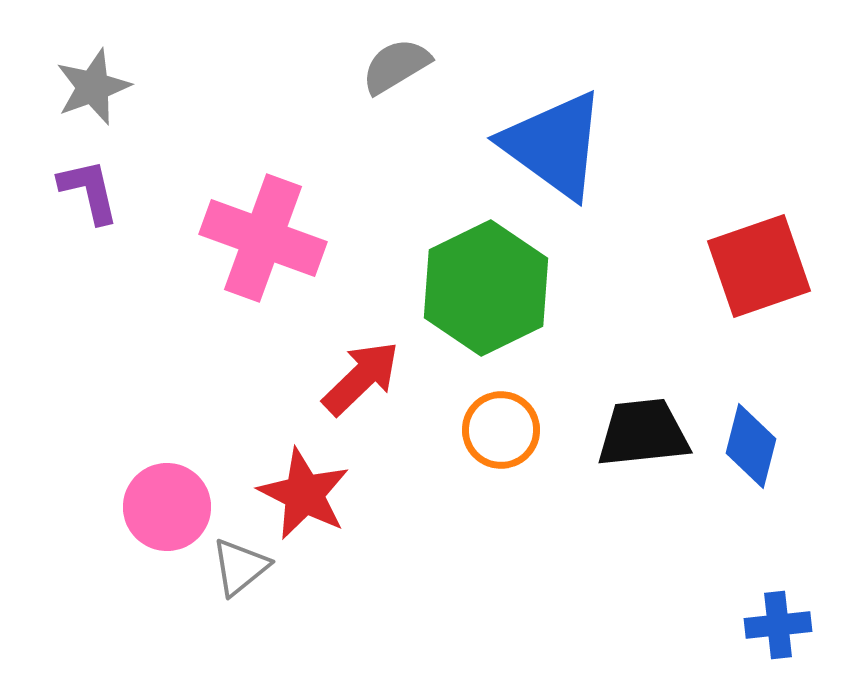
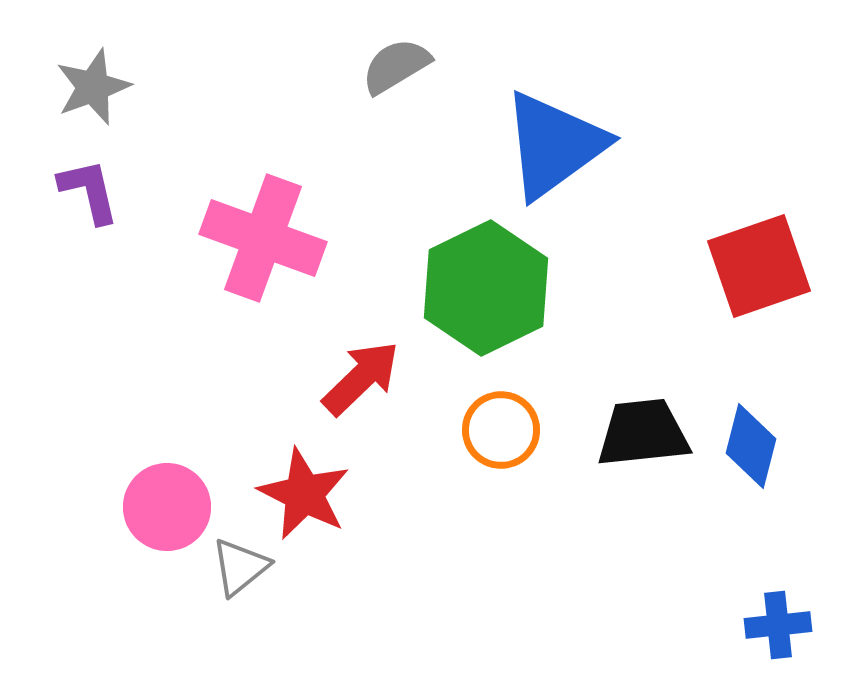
blue triangle: rotated 48 degrees clockwise
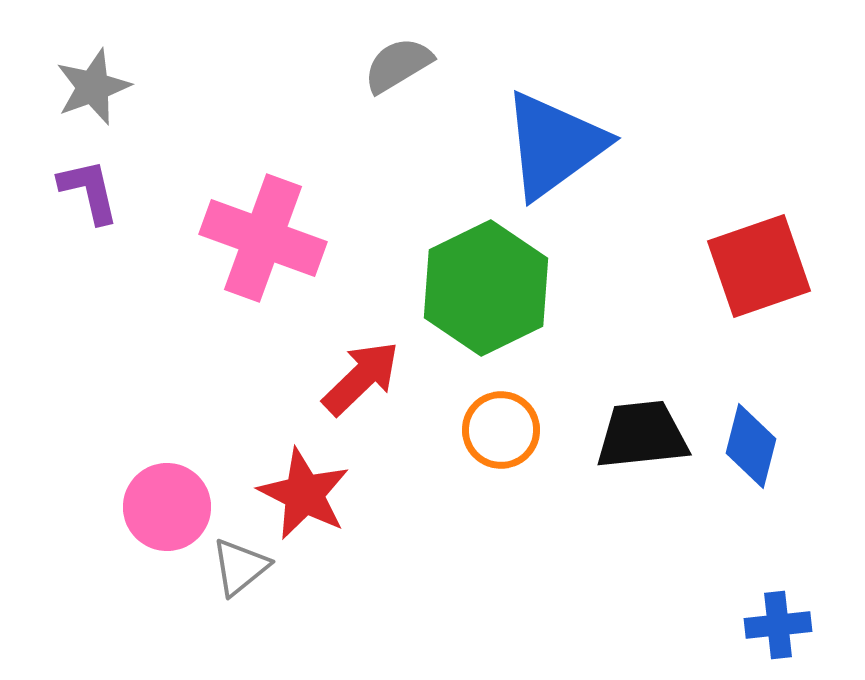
gray semicircle: moved 2 px right, 1 px up
black trapezoid: moved 1 px left, 2 px down
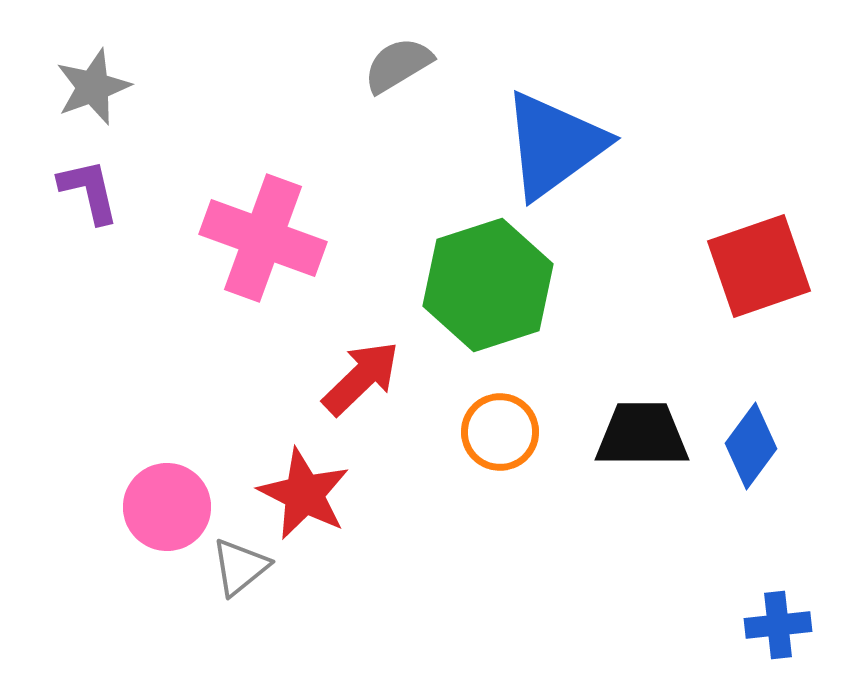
green hexagon: moved 2 px right, 3 px up; rotated 8 degrees clockwise
orange circle: moved 1 px left, 2 px down
black trapezoid: rotated 6 degrees clockwise
blue diamond: rotated 22 degrees clockwise
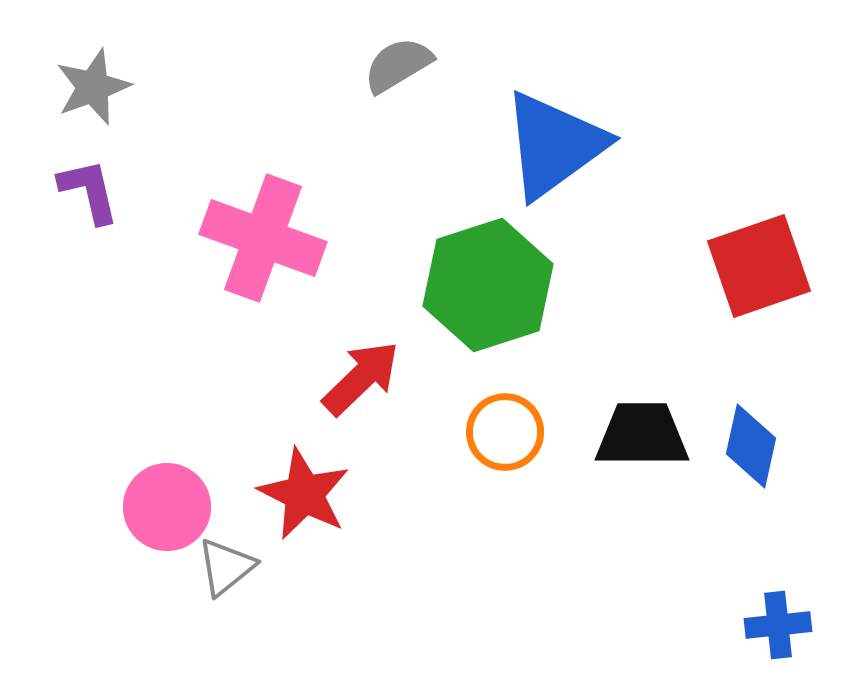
orange circle: moved 5 px right
blue diamond: rotated 24 degrees counterclockwise
gray triangle: moved 14 px left
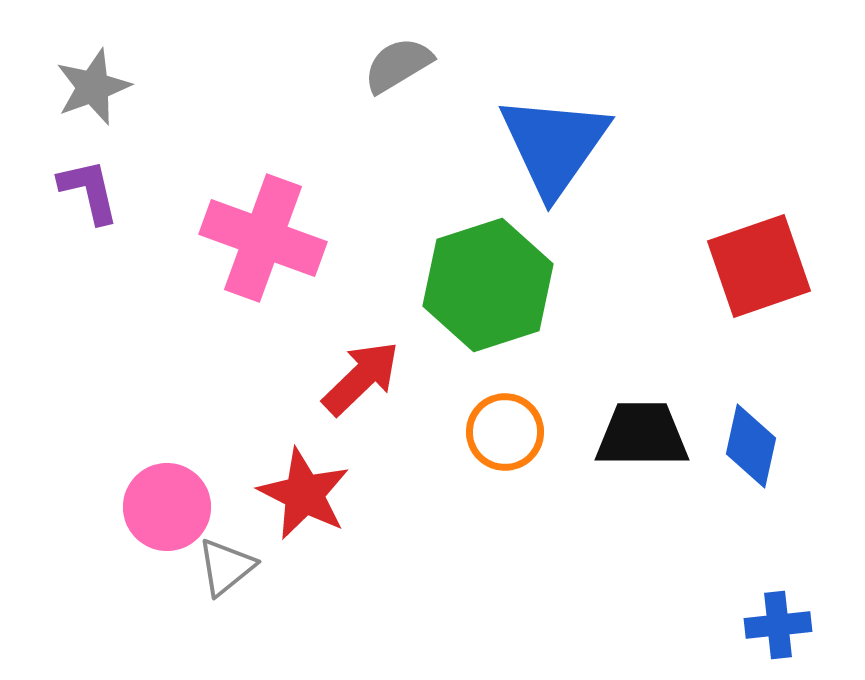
blue triangle: rotated 19 degrees counterclockwise
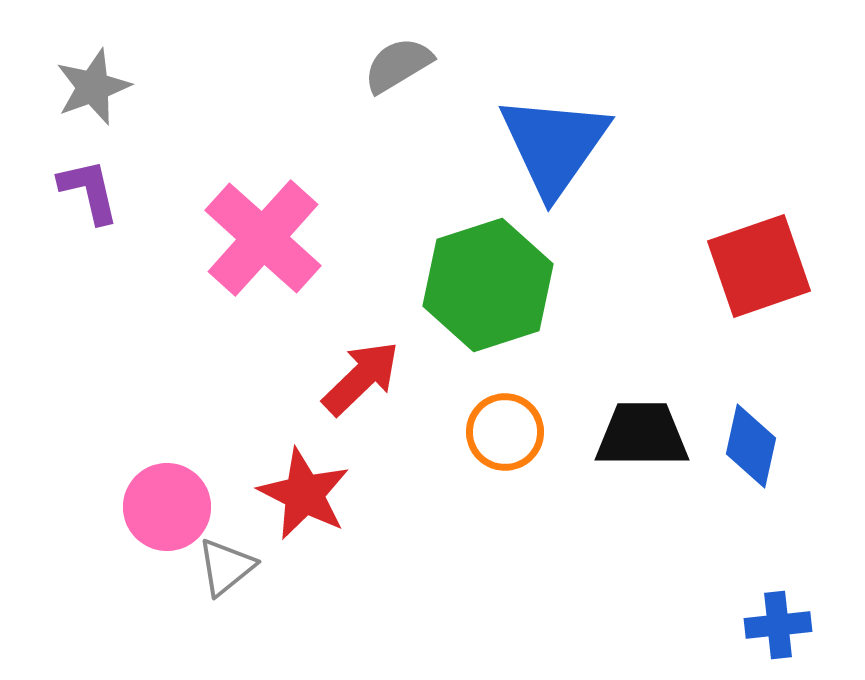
pink cross: rotated 22 degrees clockwise
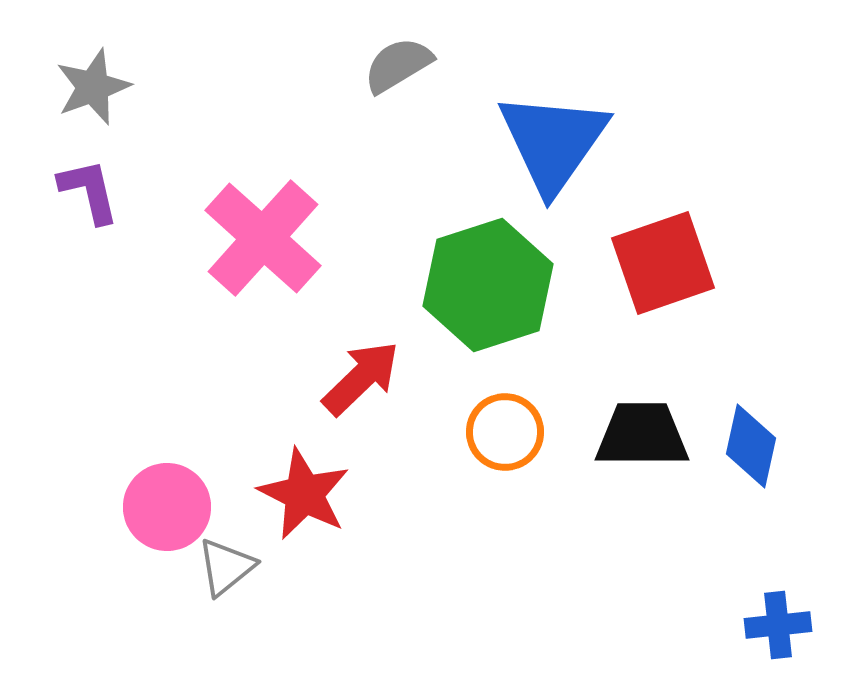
blue triangle: moved 1 px left, 3 px up
red square: moved 96 px left, 3 px up
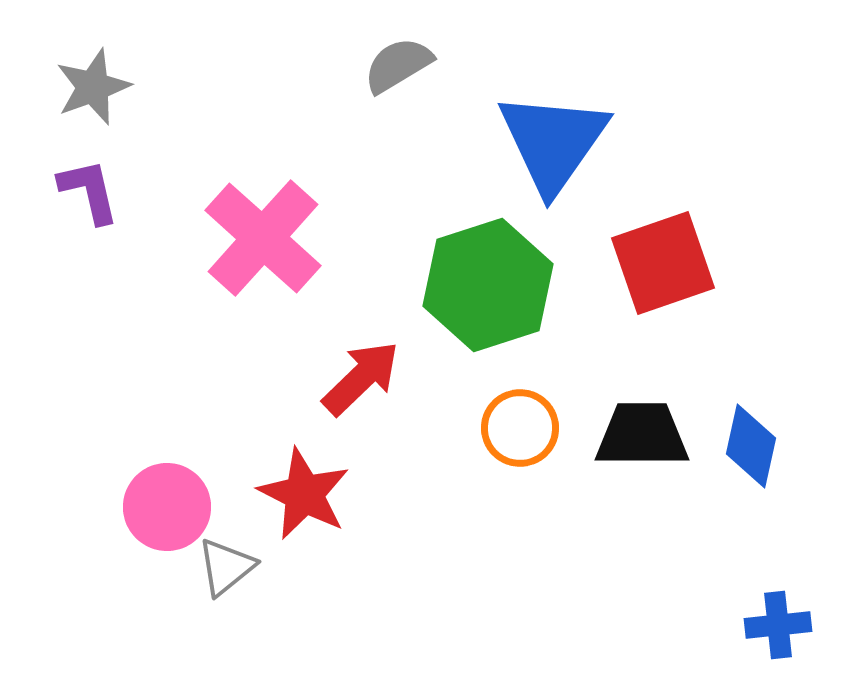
orange circle: moved 15 px right, 4 px up
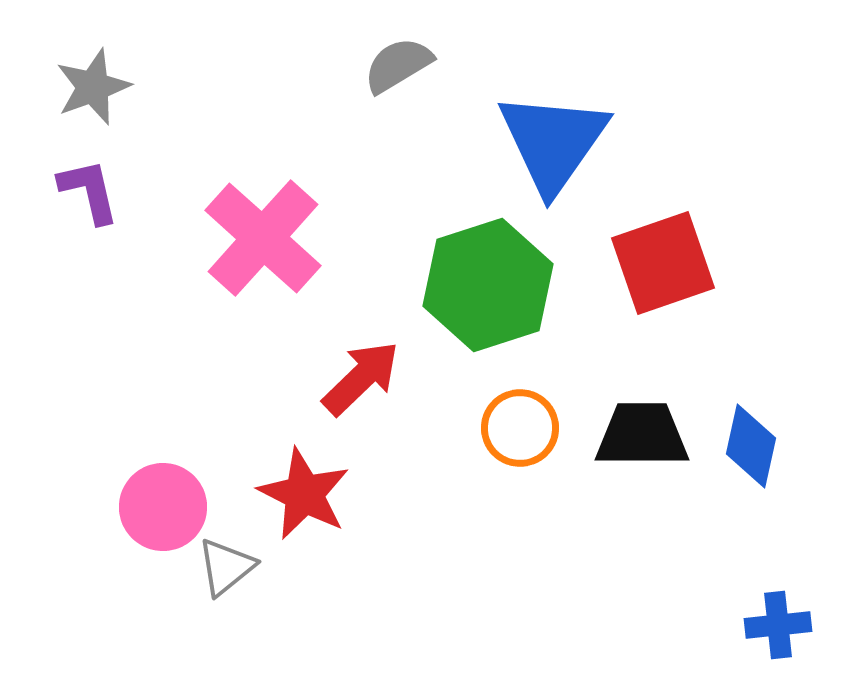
pink circle: moved 4 px left
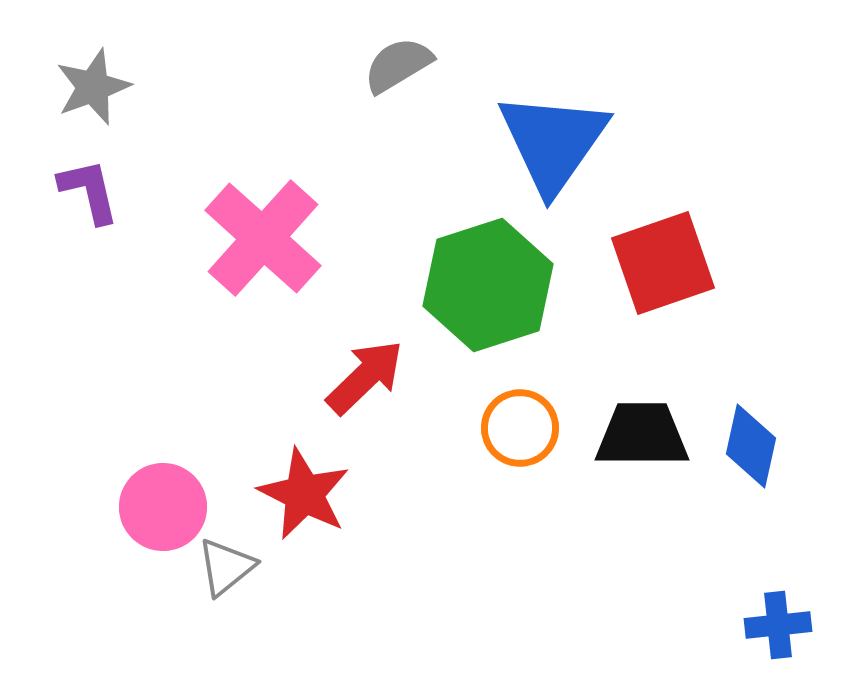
red arrow: moved 4 px right, 1 px up
